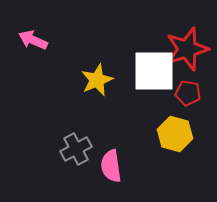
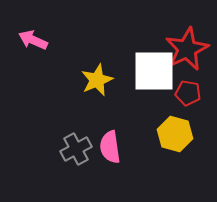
red star: rotated 9 degrees counterclockwise
pink semicircle: moved 1 px left, 19 px up
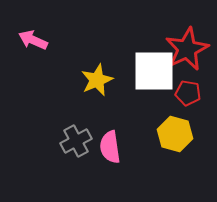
gray cross: moved 8 px up
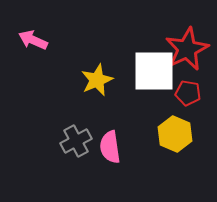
yellow hexagon: rotated 8 degrees clockwise
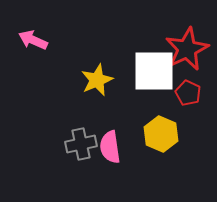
red pentagon: rotated 15 degrees clockwise
yellow hexagon: moved 14 px left
gray cross: moved 5 px right, 3 px down; rotated 16 degrees clockwise
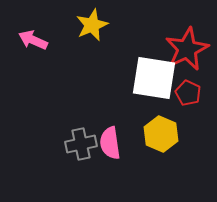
white square: moved 7 px down; rotated 9 degrees clockwise
yellow star: moved 5 px left, 55 px up
pink semicircle: moved 4 px up
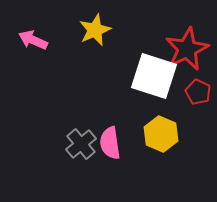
yellow star: moved 3 px right, 5 px down
white square: moved 2 px up; rotated 9 degrees clockwise
red pentagon: moved 10 px right, 1 px up
gray cross: rotated 28 degrees counterclockwise
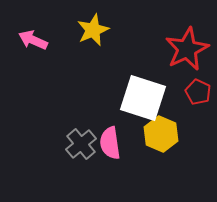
yellow star: moved 2 px left
white square: moved 11 px left, 22 px down
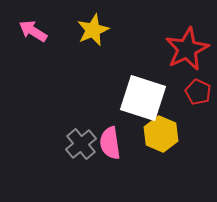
pink arrow: moved 9 px up; rotated 8 degrees clockwise
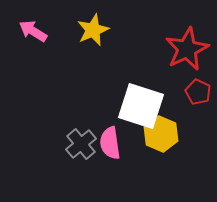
white square: moved 2 px left, 8 px down
